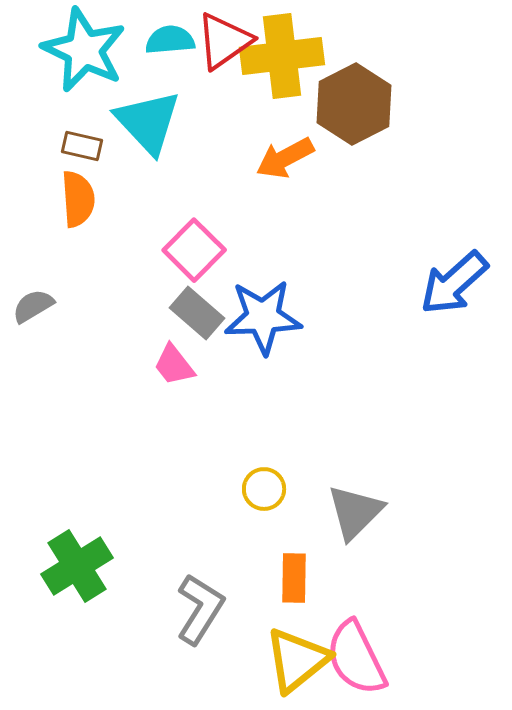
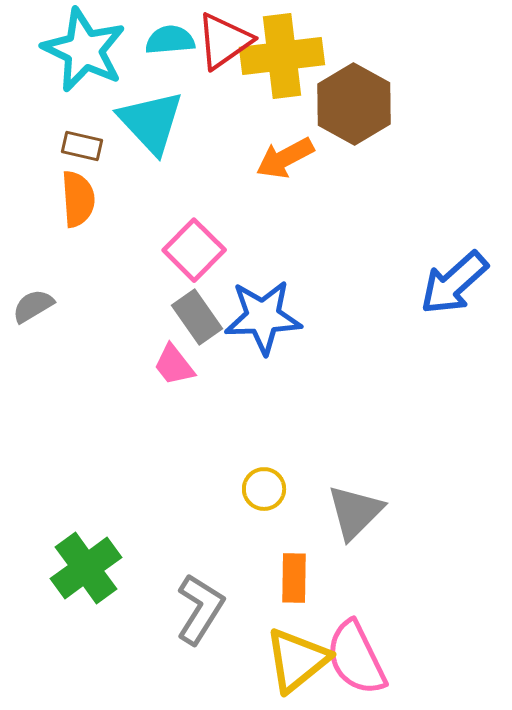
brown hexagon: rotated 4 degrees counterclockwise
cyan triangle: moved 3 px right
gray rectangle: moved 4 px down; rotated 14 degrees clockwise
green cross: moved 9 px right, 2 px down; rotated 4 degrees counterclockwise
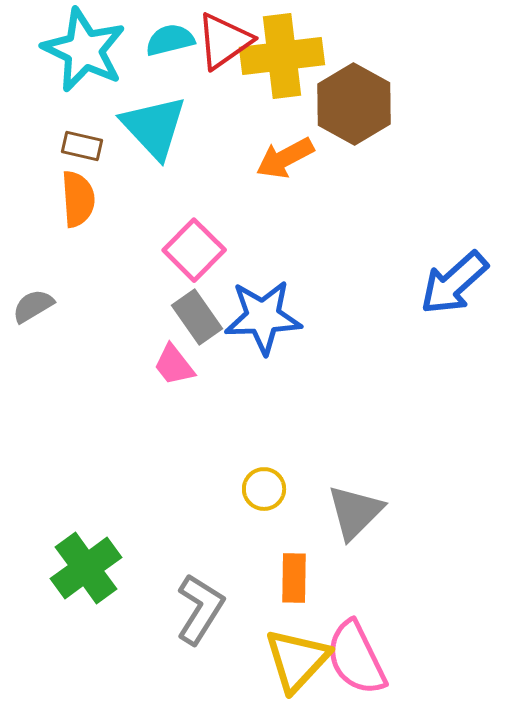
cyan semicircle: rotated 9 degrees counterclockwise
cyan triangle: moved 3 px right, 5 px down
yellow triangle: rotated 8 degrees counterclockwise
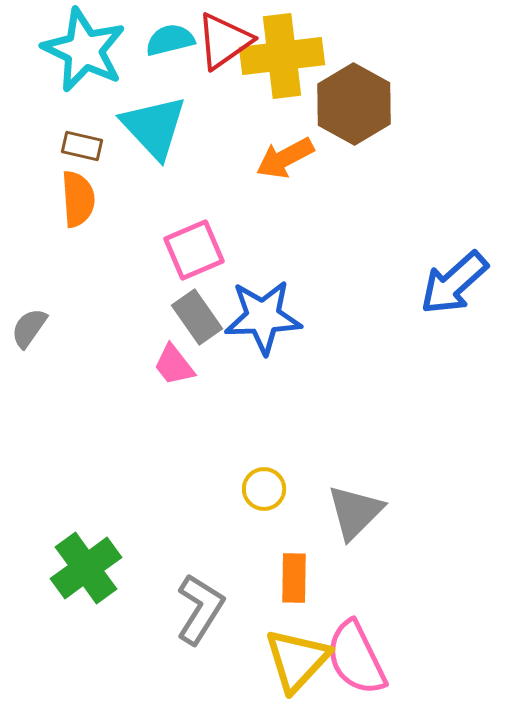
pink square: rotated 22 degrees clockwise
gray semicircle: moved 4 px left, 22 px down; rotated 24 degrees counterclockwise
